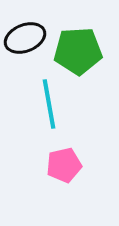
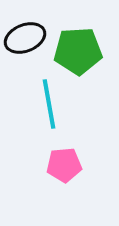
pink pentagon: rotated 8 degrees clockwise
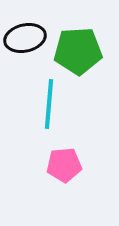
black ellipse: rotated 9 degrees clockwise
cyan line: rotated 15 degrees clockwise
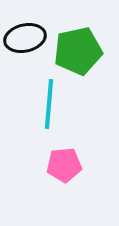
green pentagon: rotated 9 degrees counterclockwise
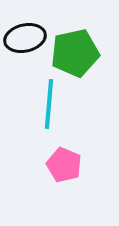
green pentagon: moved 3 px left, 2 px down
pink pentagon: rotated 28 degrees clockwise
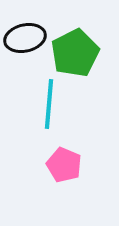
green pentagon: rotated 15 degrees counterclockwise
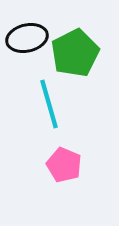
black ellipse: moved 2 px right
cyan line: rotated 21 degrees counterclockwise
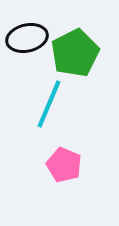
cyan line: rotated 39 degrees clockwise
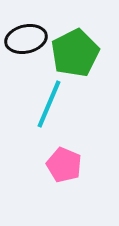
black ellipse: moved 1 px left, 1 px down
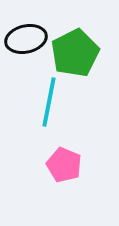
cyan line: moved 2 px up; rotated 12 degrees counterclockwise
